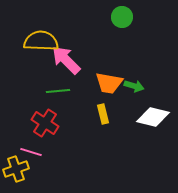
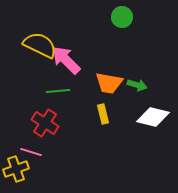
yellow semicircle: moved 1 px left, 4 px down; rotated 24 degrees clockwise
green arrow: moved 3 px right, 1 px up
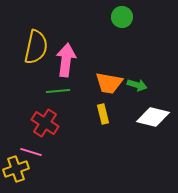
yellow semicircle: moved 4 px left, 2 px down; rotated 76 degrees clockwise
pink arrow: rotated 52 degrees clockwise
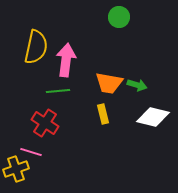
green circle: moved 3 px left
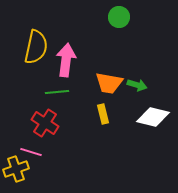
green line: moved 1 px left, 1 px down
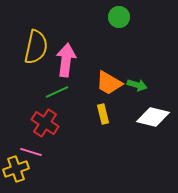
orange trapezoid: rotated 20 degrees clockwise
green line: rotated 20 degrees counterclockwise
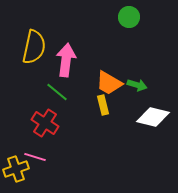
green circle: moved 10 px right
yellow semicircle: moved 2 px left
green line: rotated 65 degrees clockwise
yellow rectangle: moved 9 px up
pink line: moved 4 px right, 5 px down
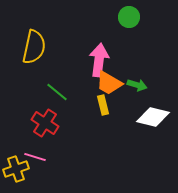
pink arrow: moved 33 px right
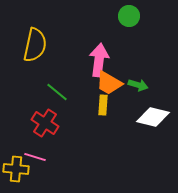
green circle: moved 1 px up
yellow semicircle: moved 1 px right, 2 px up
green arrow: moved 1 px right
yellow rectangle: rotated 18 degrees clockwise
yellow cross: rotated 25 degrees clockwise
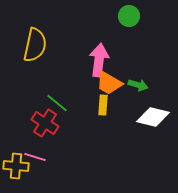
green line: moved 11 px down
yellow cross: moved 3 px up
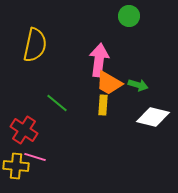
red cross: moved 21 px left, 7 px down
